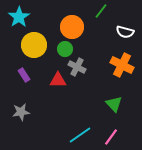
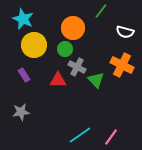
cyan star: moved 4 px right, 2 px down; rotated 15 degrees counterclockwise
orange circle: moved 1 px right, 1 px down
green triangle: moved 18 px left, 24 px up
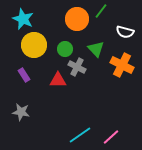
orange circle: moved 4 px right, 9 px up
green triangle: moved 31 px up
gray star: rotated 18 degrees clockwise
pink line: rotated 12 degrees clockwise
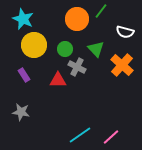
orange cross: rotated 15 degrees clockwise
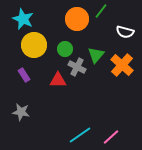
green triangle: moved 6 px down; rotated 24 degrees clockwise
